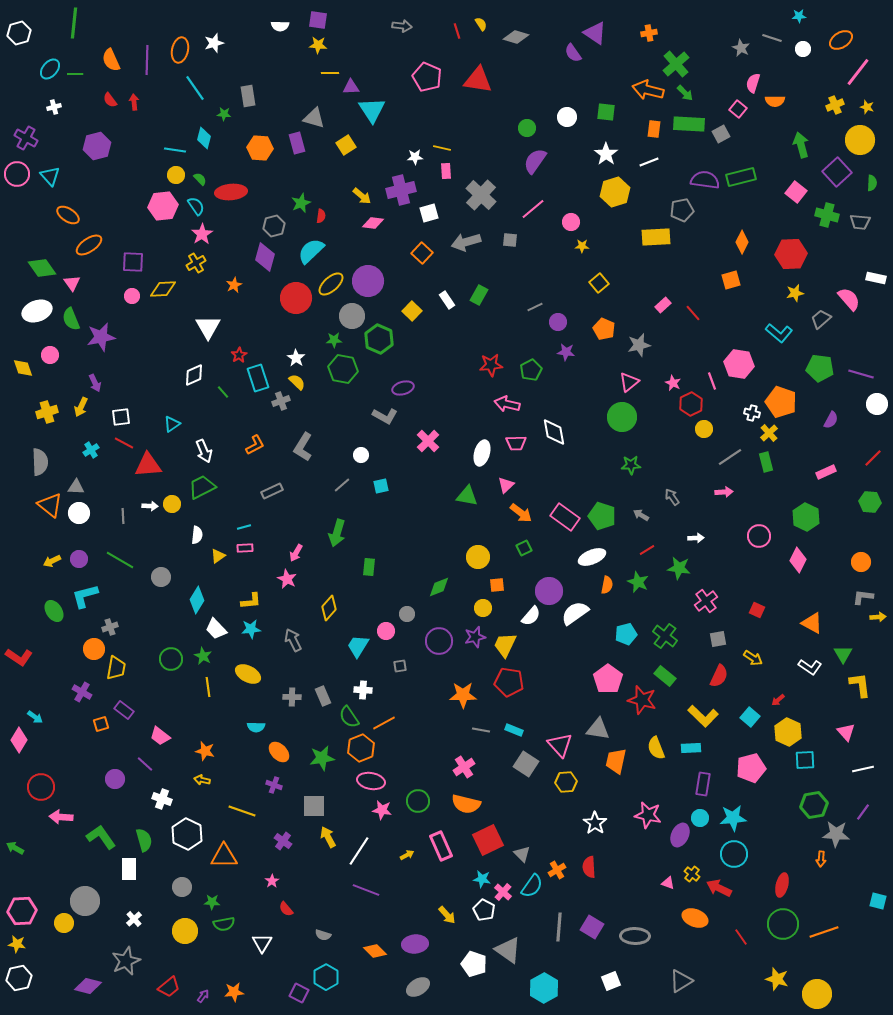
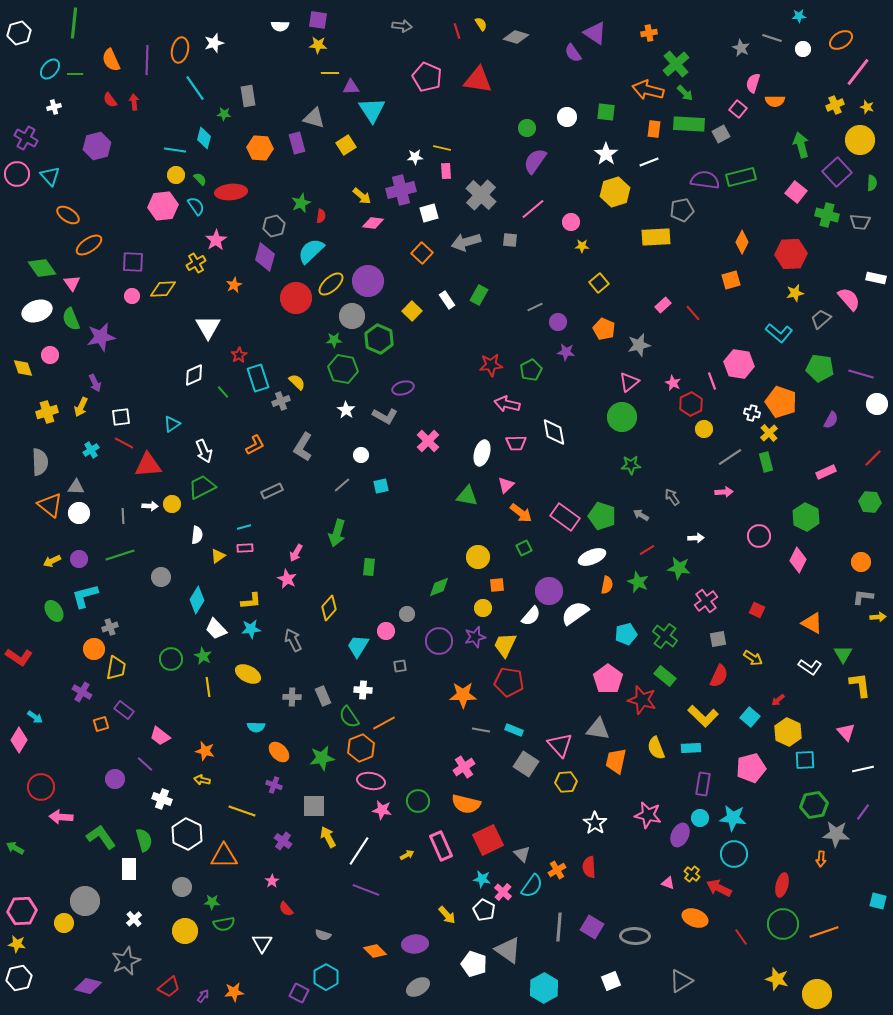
pink star at (202, 234): moved 14 px right, 6 px down
white star at (296, 358): moved 50 px right, 52 px down
green line at (120, 560): moved 5 px up; rotated 48 degrees counterclockwise
cyan star at (733, 818): rotated 12 degrees clockwise
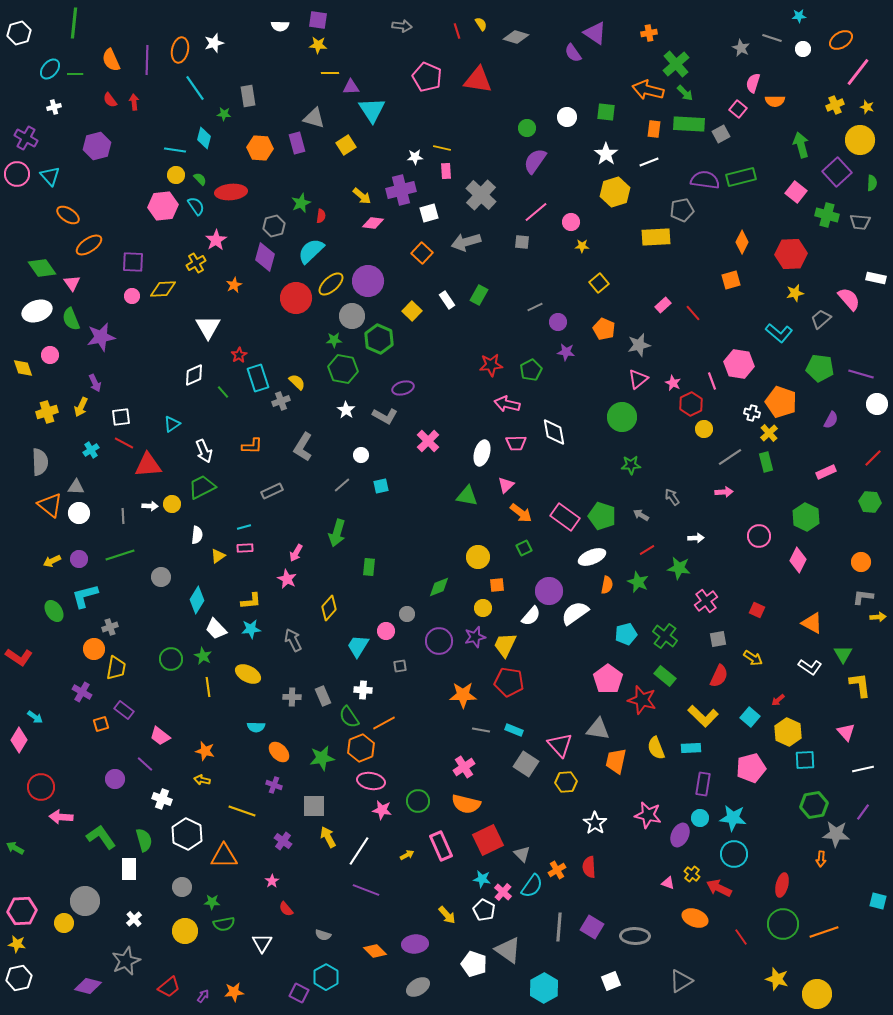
pink line at (533, 209): moved 3 px right, 3 px down
gray square at (510, 240): moved 12 px right, 2 px down
pink triangle at (629, 382): moved 9 px right, 3 px up
orange L-shape at (255, 445): moved 3 px left, 1 px down; rotated 30 degrees clockwise
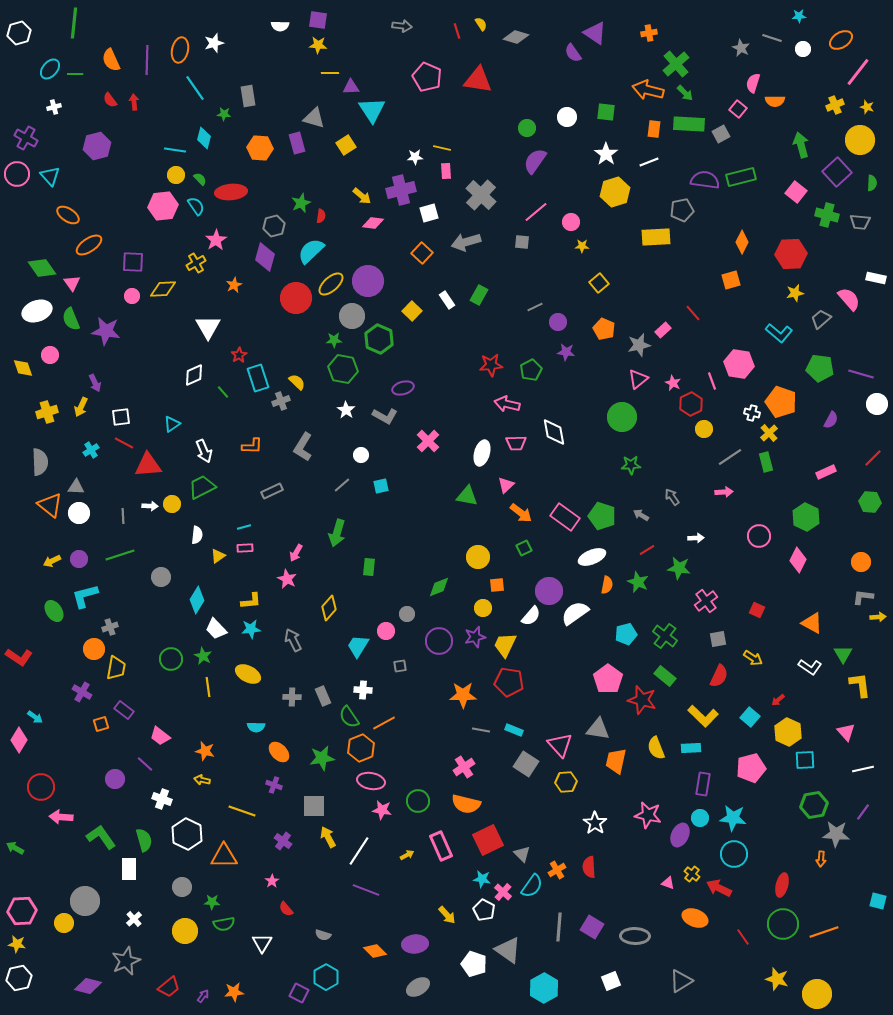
pink rectangle at (663, 305): moved 25 px down
purple star at (101, 337): moved 5 px right, 6 px up; rotated 20 degrees clockwise
red line at (741, 937): moved 2 px right
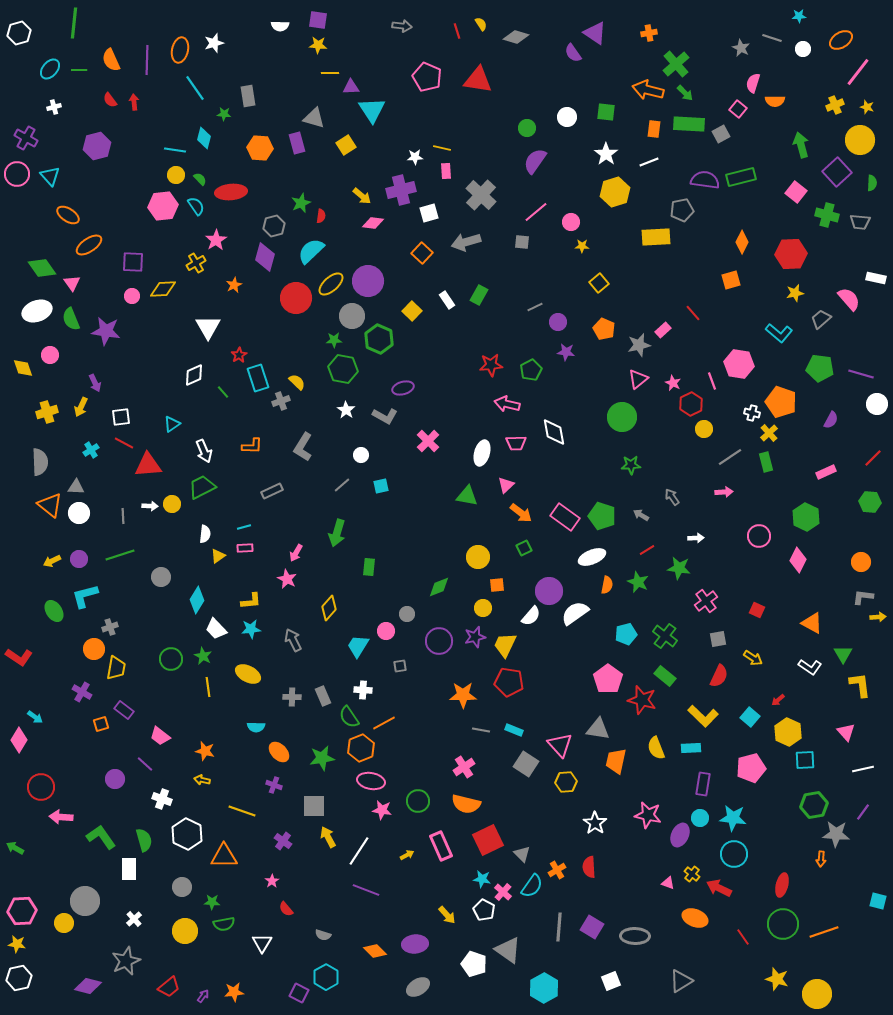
green line at (75, 74): moved 4 px right, 4 px up
white semicircle at (197, 535): moved 8 px right, 1 px up
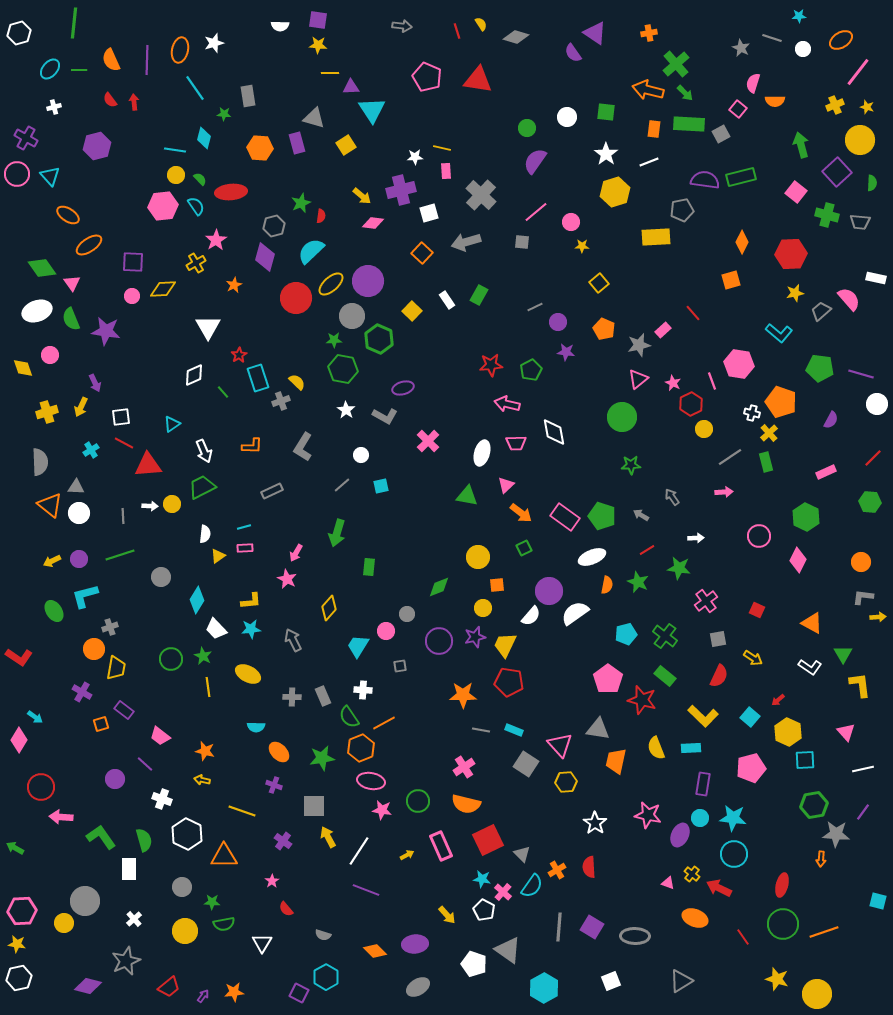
gray trapezoid at (821, 319): moved 8 px up
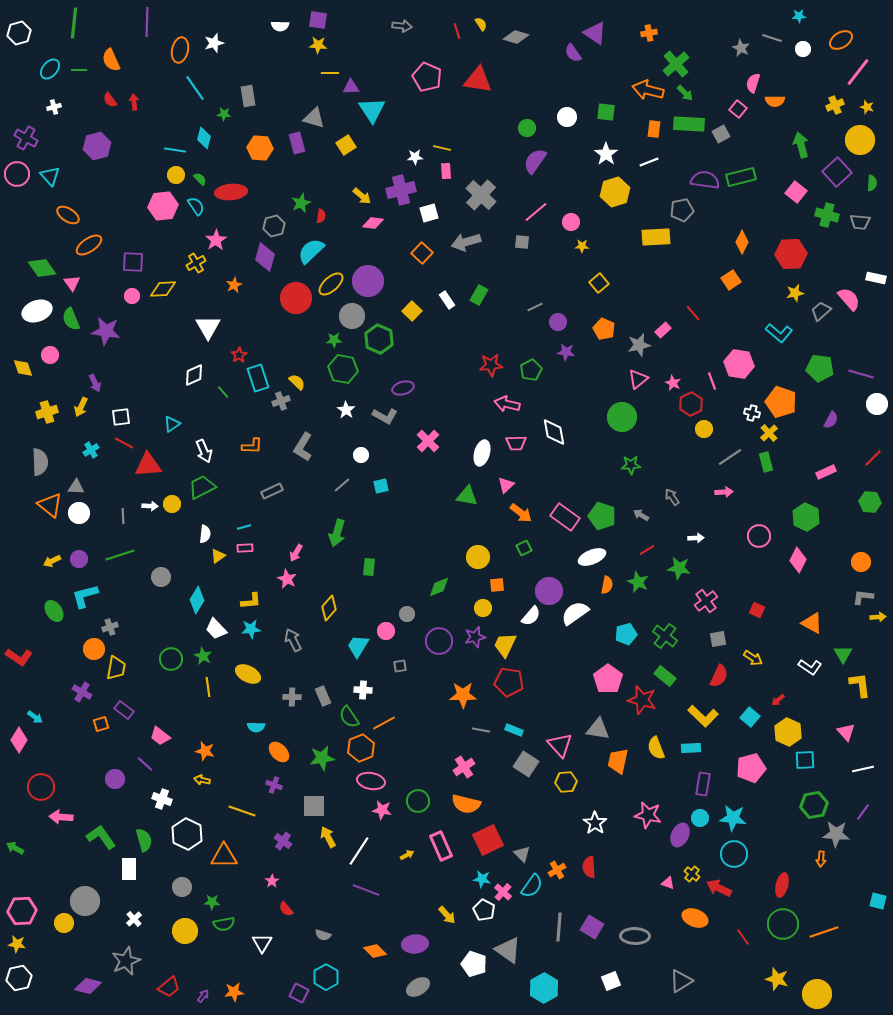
purple line at (147, 60): moved 38 px up
orange square at (731, 280): rotated 18 degrees counterclockwise
orange trapezoid at (616, 761): moved 2 px right
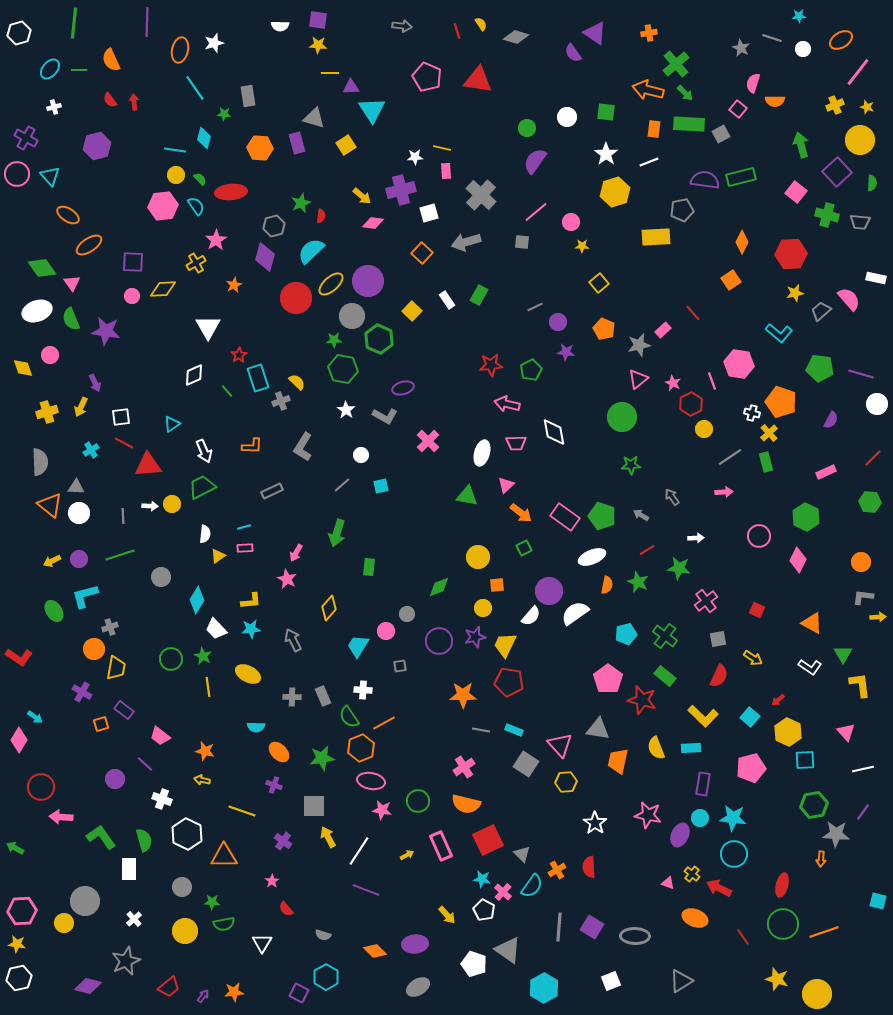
green line at (223, 392): moved 4 px right, 1 px up
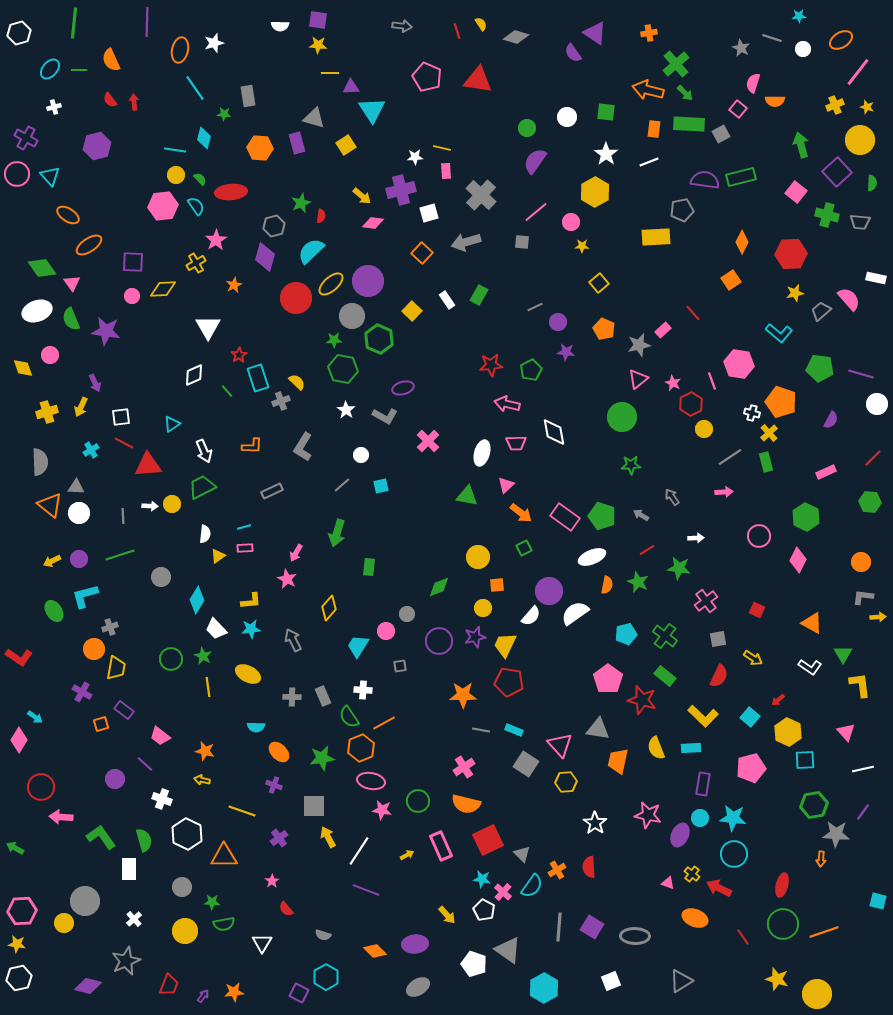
yellow hexagon at (615, 192): moved 20 px left; rotated 12 degrees counterclockwise
purple cross at (283, 841): moved 4 px left, 3 px up; rotated 18 degrees clockwise
red trapezoid at (169, 987): moved 2 px up; rotated 30 degrees counterclockwise
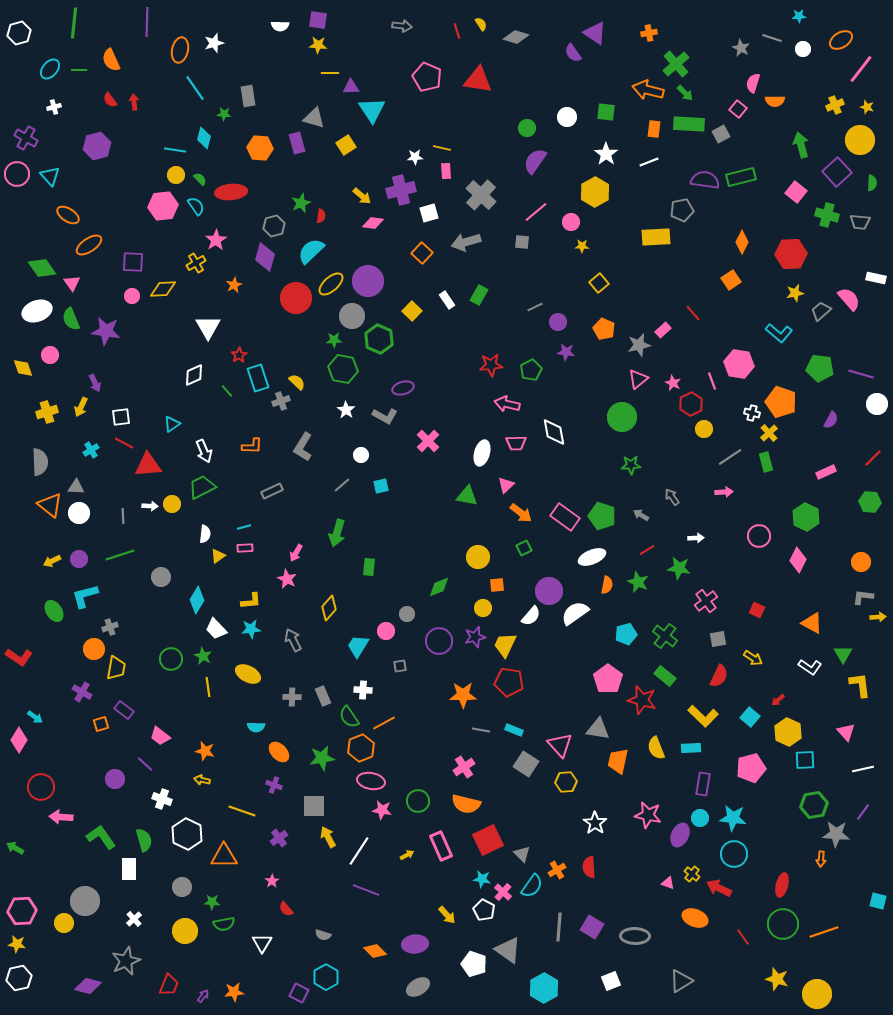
pink line at (858, 72): moved 3 px right, 3 px up
